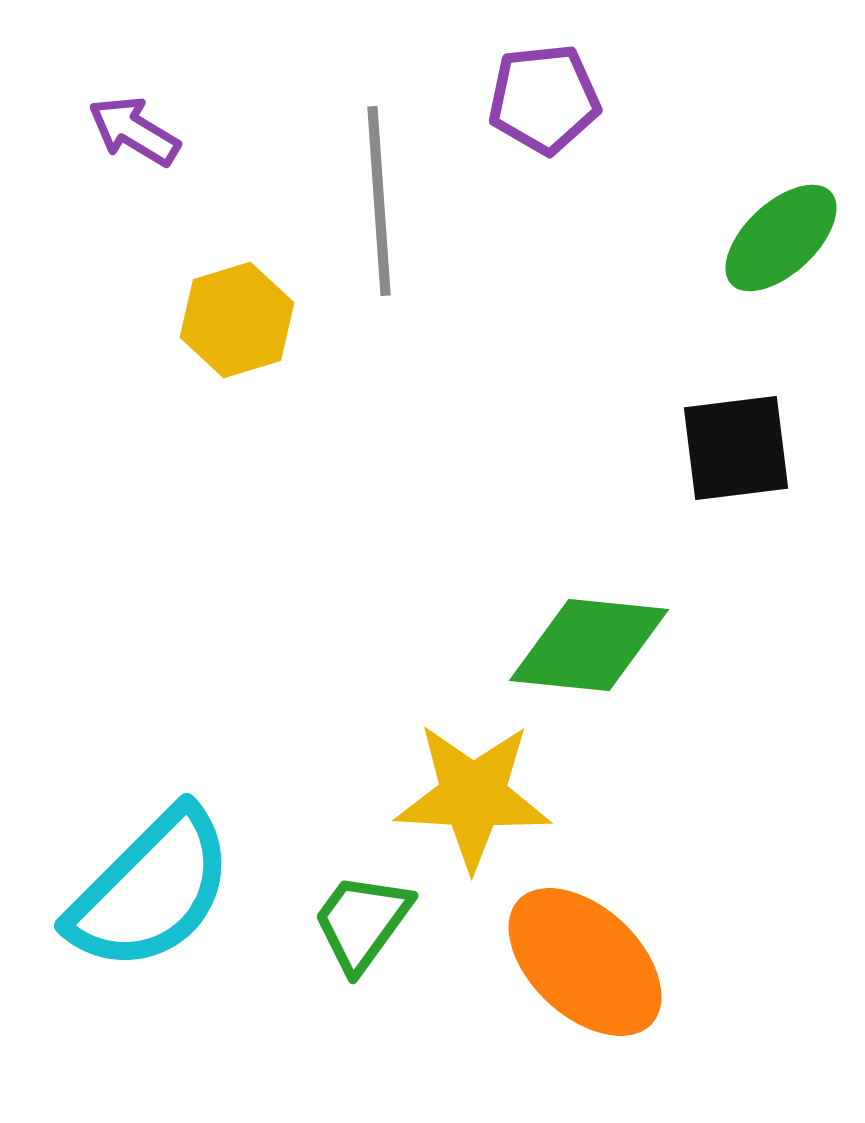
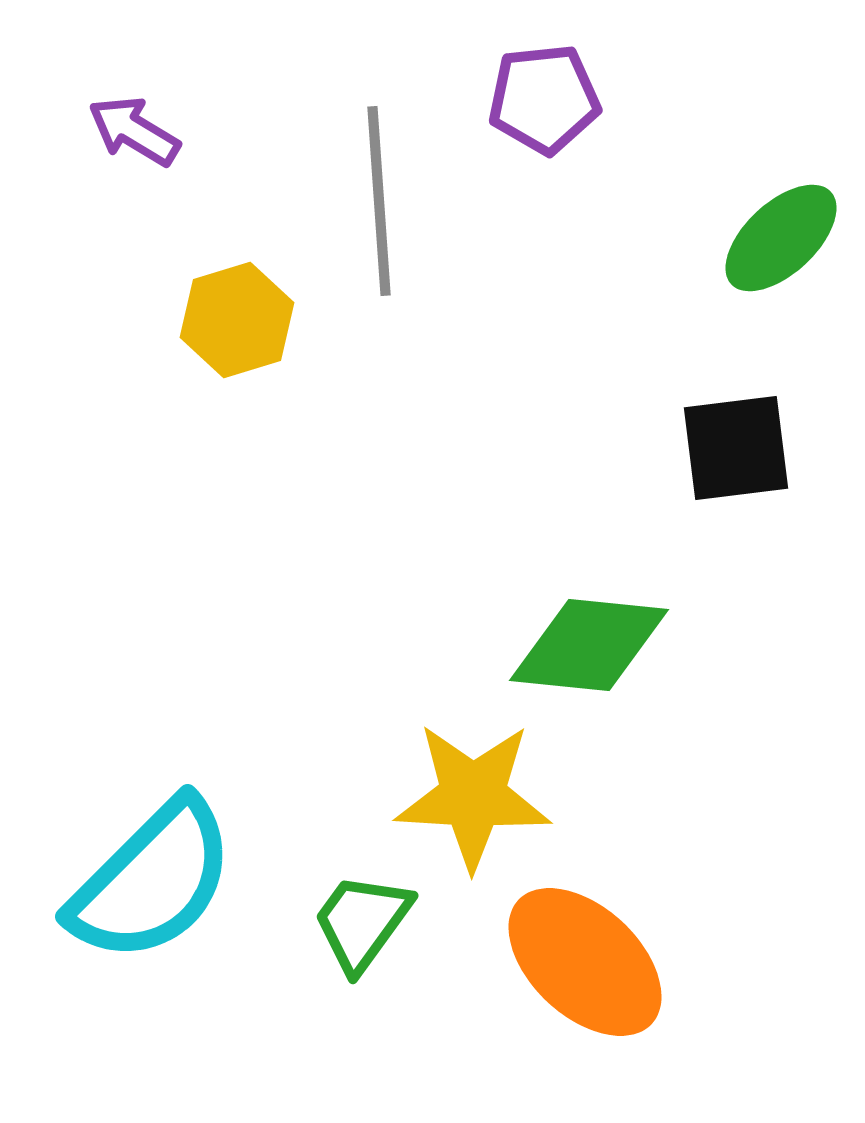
cyan semicircle: moved 1 px right, 9 px up
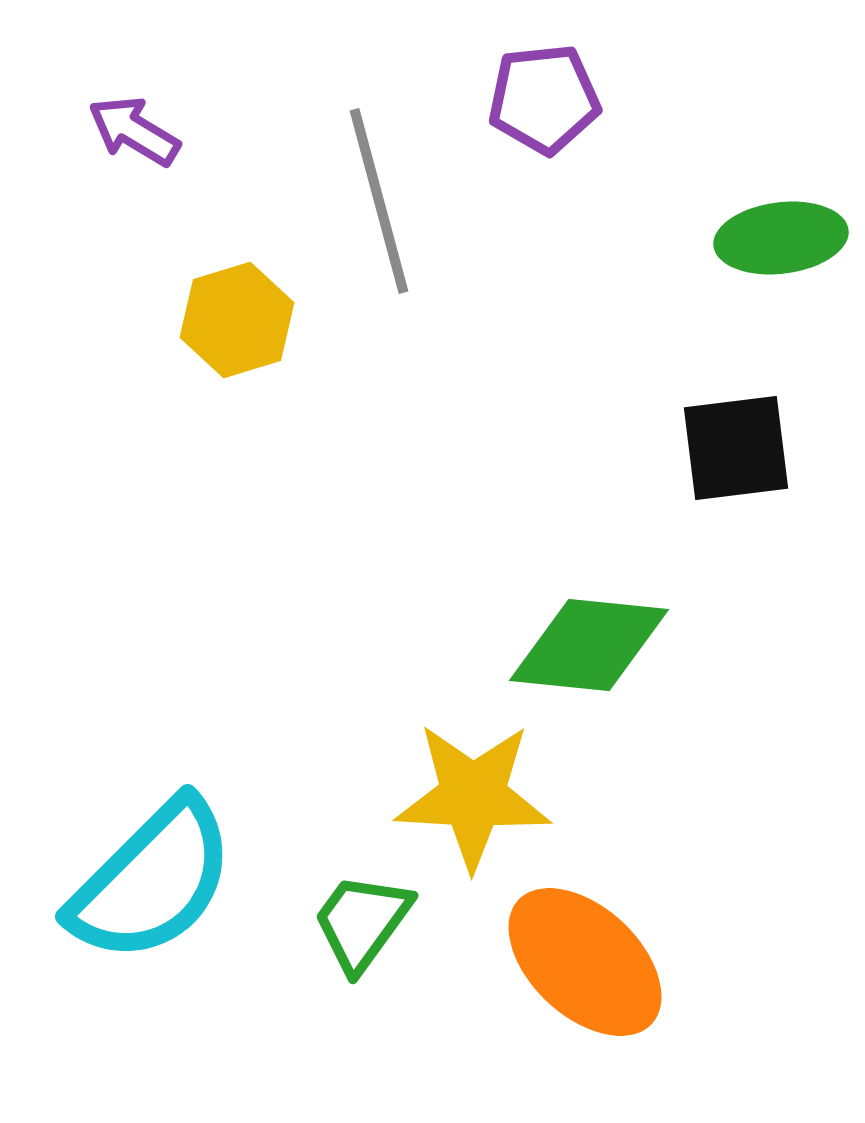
gray line: rotated 11 degrees counterclockwise
green ellipse: rotated 36 degrees clockwise
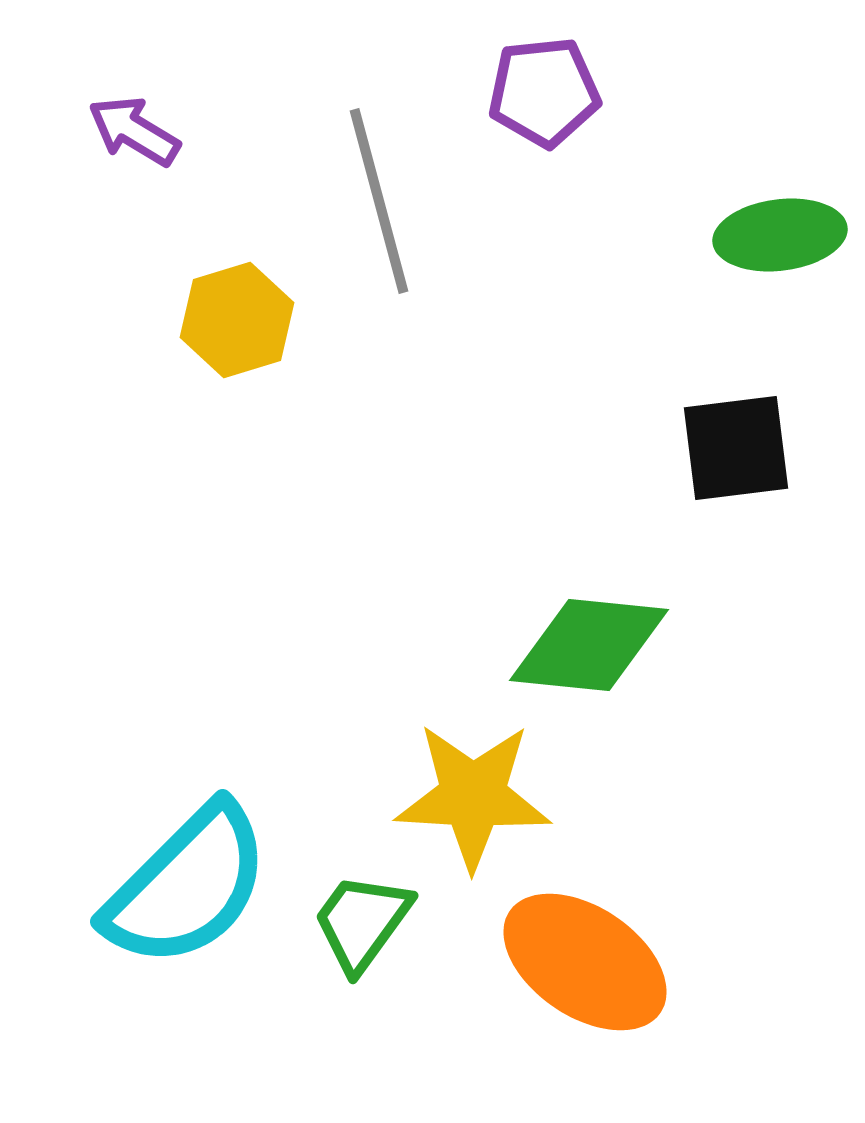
purple pentagon: moved 7 px up
green ellipse: moved 1 px left, 3 px up
cyan semicircle: moved 35 px right, 5 px down
orange ellipse: rotated 9 degrees counterclockwise
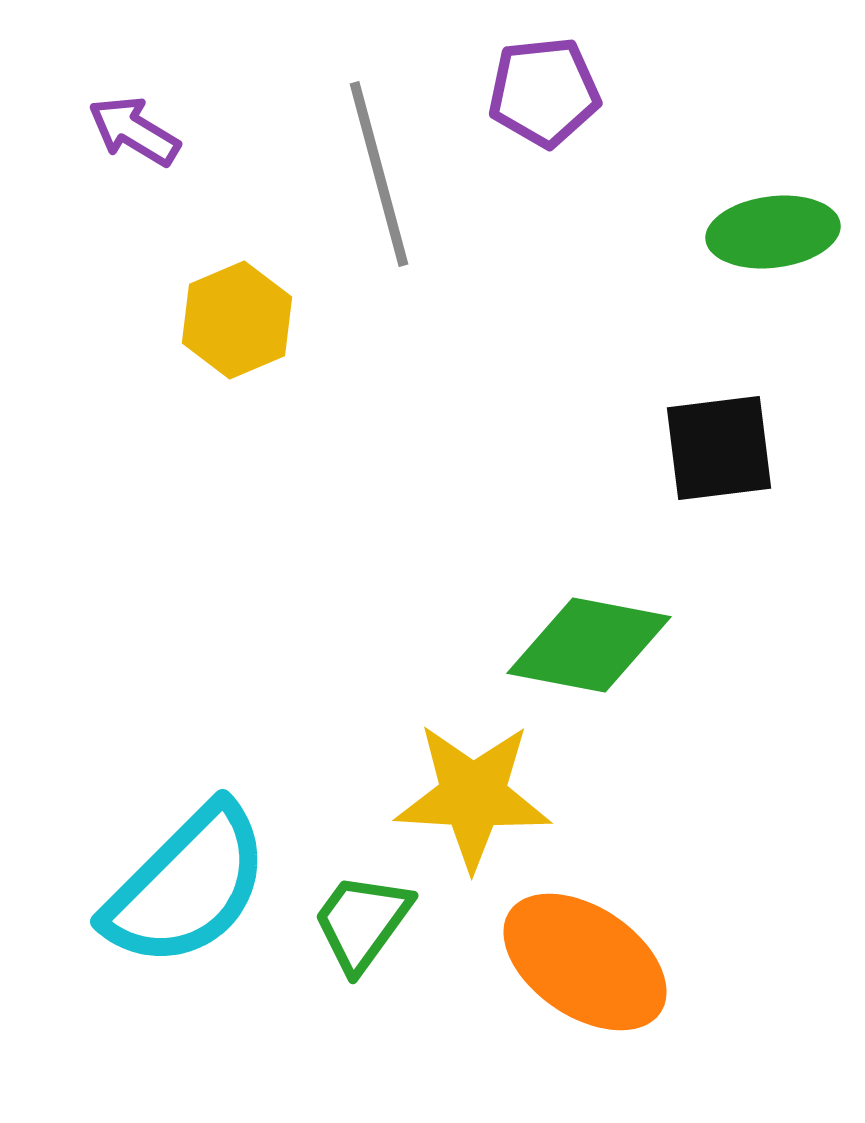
gray line: moved 27 px up
green ellipse: moved 7 px left, 3 px up
yellow hexagon: rotated 6 degrees counterclockwise
black square: moved 17 px left
green diamond: rotated 5 degrees clockwise
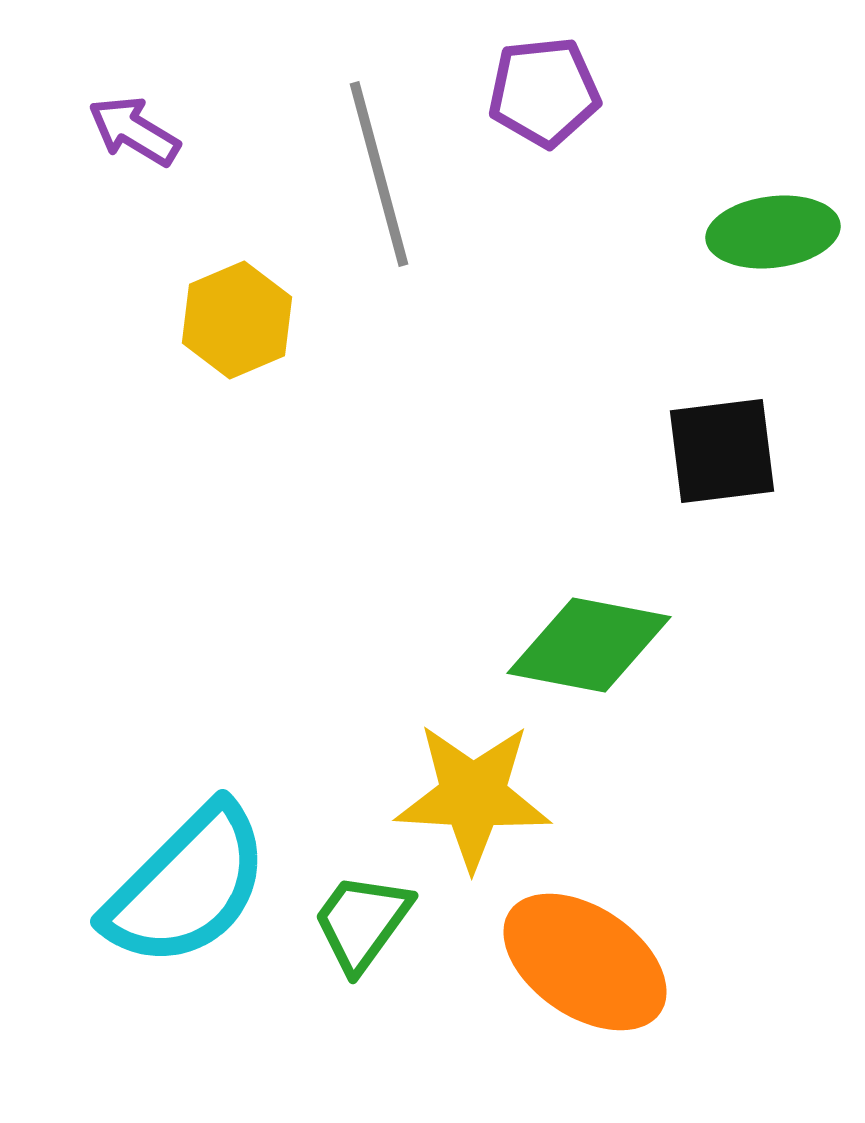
black square: moved 3 px right, 3 px down
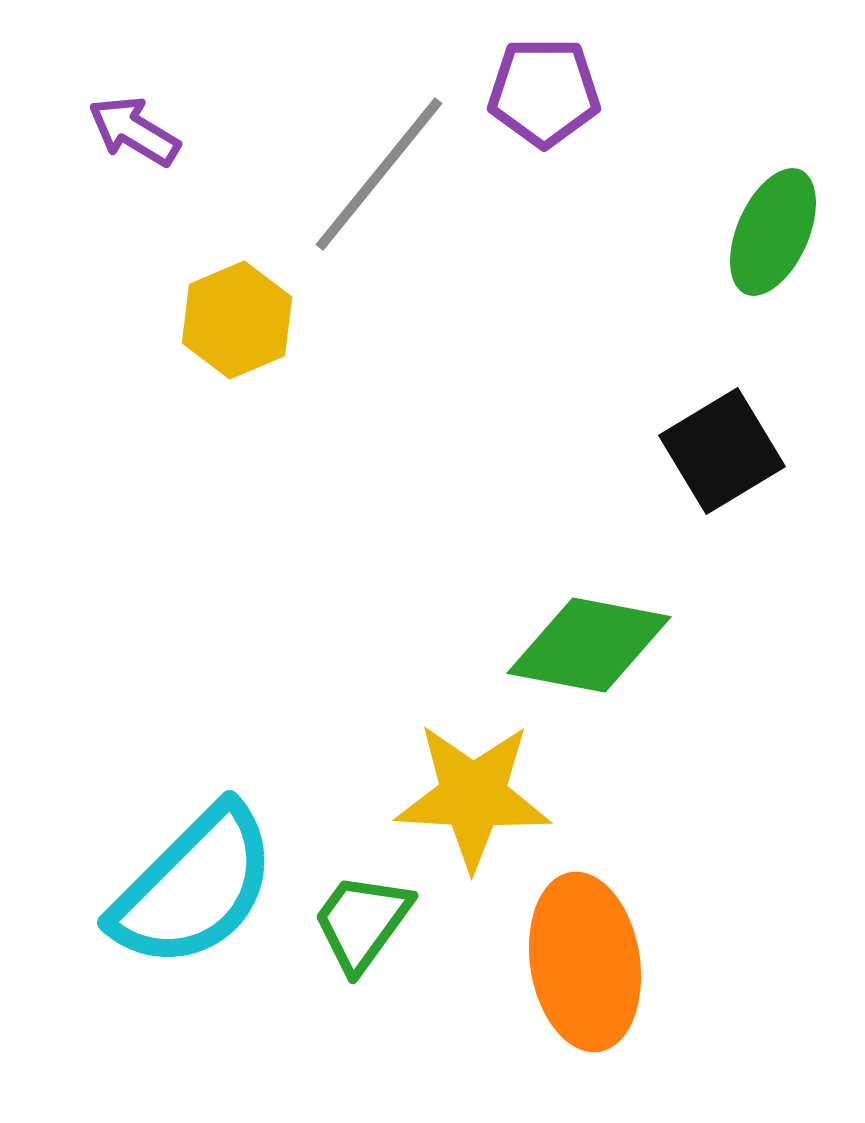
purple pentagon: rotated 6 degrees clockwise
gray line: rotated 54 degrees clockwise
green ellipse: rotated 59 degrees counterclockwise
black square: rotated 24 degrees counterclockwise
cyan semicircle: moved 7 px right, 1 px down
orange ellipse: rotated 47 degrees clockwise
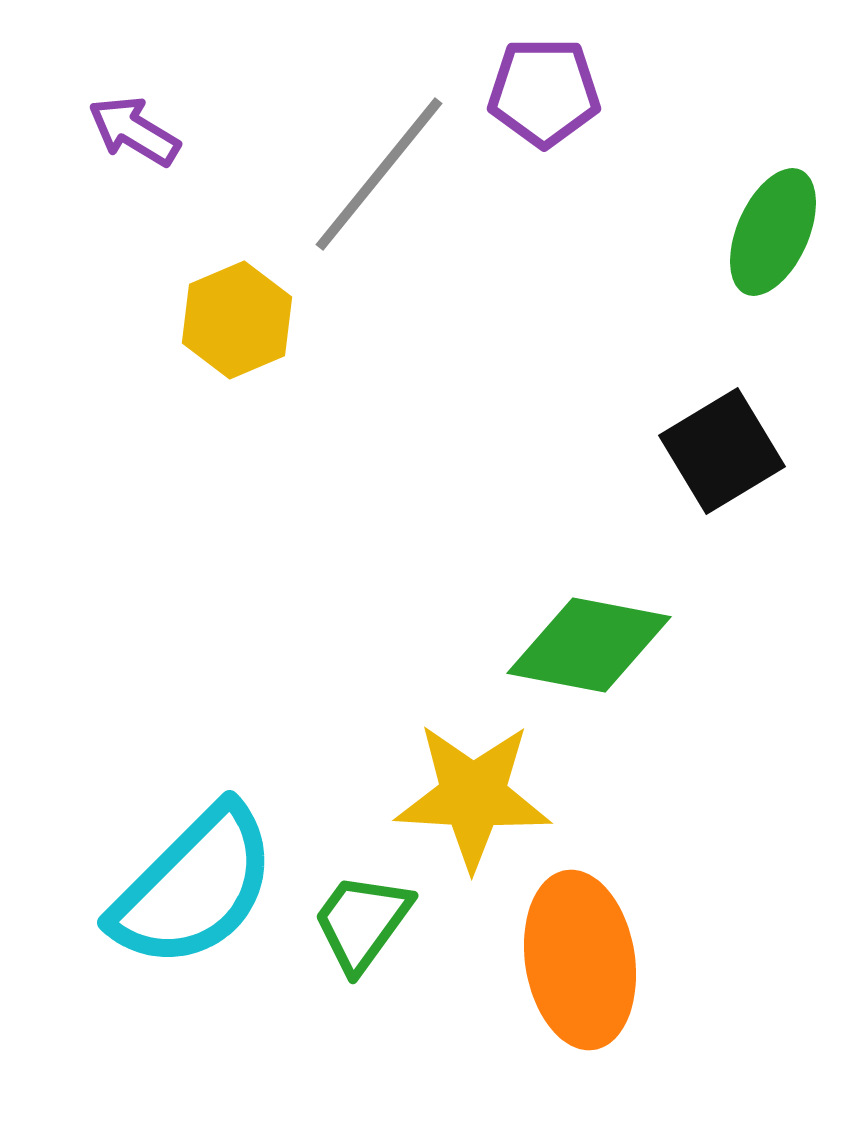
orange ellipse: moved 5 px left, 2 px up
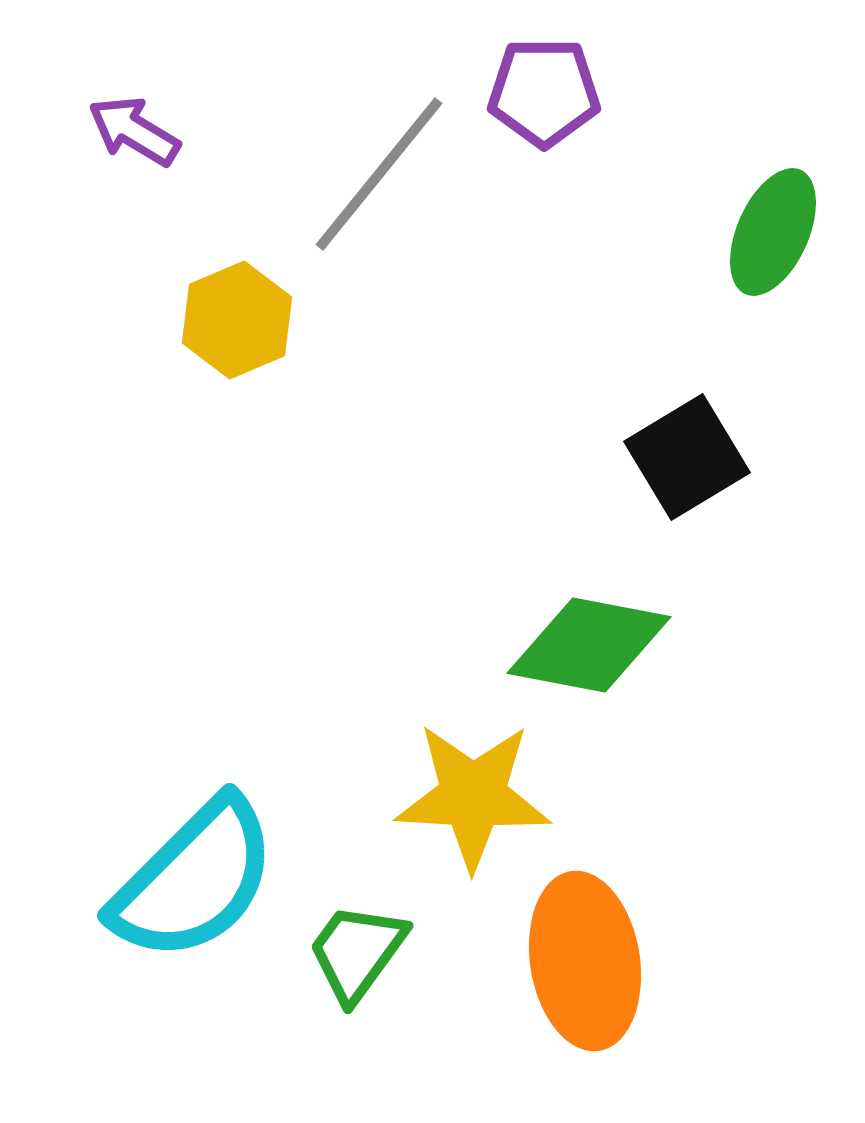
black square: moved 35 px left, 6 px down
cyan semicircle: moved 7 px up
green trapezoid: moved 5 px left, 30 px down
orange ellipse: moved 5 px right, 1 px down
